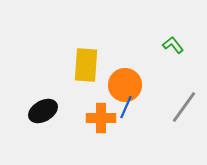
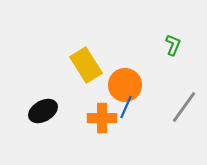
green L-shape: rotated 60 degrees clockwise
yellow rectangle: rotated 36 degrees counterclockwise
orange cross: moved 1 px right
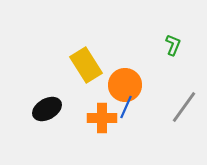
black ellipse: moved 4 px right, 2 px up
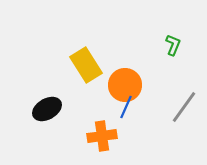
orange cross: moved 18 px down; rotated 8 degrees counterclockwise
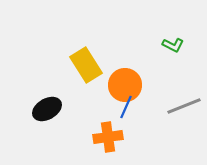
green L-shape: rotated 95 degrees clockwise
gray line: moved 1 px up; rotated 32 degrees clockwise
orange cross: moved 6 px right, 1 px down
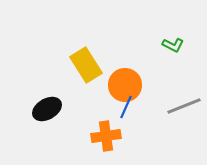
orange cross: moved 2 px left, 1 px up
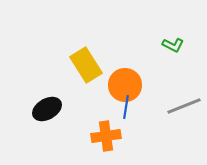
blue line: rotated 15 degrees counterclockwise
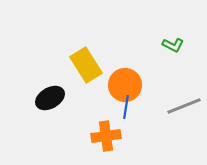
black ellipse: moved 3 px right, 11 px up
